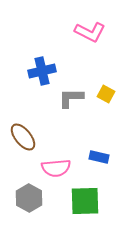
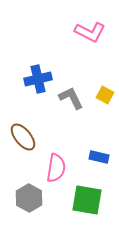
blue cross: moved 4 px left, 8 px down
yellow square: moved 1 px left, 1 px down
gray L-shape: rotated 64 degrees clockwise
pink semicircle: rotated 76 degrees counterclockwise
green square: moved 2 px right, 1 px up; rotated 12 degrees clockwise
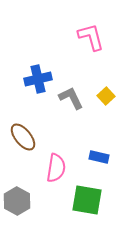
pink L-shape: moved 1 px right, 5 px down; rotated 132 degrees counterclockwise
yellow square: moved 1 px right, 1 px down; rotated 18 degrees clockwise
gray hexagon: moved 12 px left, 3 px down
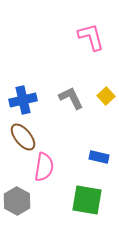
blue cross: moved 15 px left, 21 px down
pink semicircle: moved 12 px left, 1 px up
